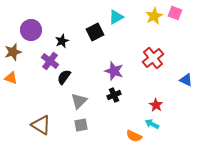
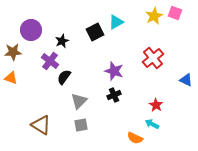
cyan triangle: moved 5 px down
brown star: rotated 12 degrees clockwise
orange semicircle: moved 1 px right, 2 px down
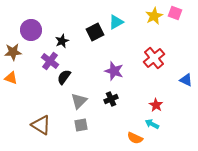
red cross: moved 1 px right
black cross: moved 3 px left, 4 px down
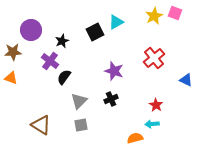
cyan arrow: rotated 32 degrees counterclockwise
orange semicircle: rotated 140 degrees clockwise
